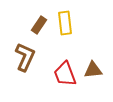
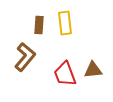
brown rectangle: rotated 30 degrees counterclockwise
brown L-shape: rotated 16 degrees clockwise
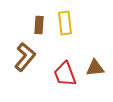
brown triangle: moved 2 px right, 2 px up
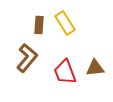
yellow rectangle: rotated 25 degrees counterclockwise
brown L-shape: moved 2 px right, 1 px down
red trapezoid: moved 2 px up
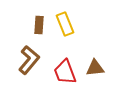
yellow rectangle: moved 1 px down; rotated 10 degrees clockwise
brown L-shape: moved 2 px right, 2 px down
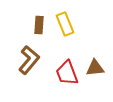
red trapezoid: moved 2 px right, 1 px down
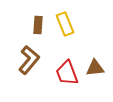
brown rectangle: moved 1 px left
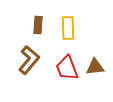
yellow rectangle: moved 3 px right, 4 px down; rotated 20 degrees clockwise
brown triangle: moved 1 px up
red trapezoid: moved 5 px up
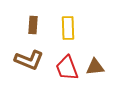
brown rectangle: moved 5 px left
brown L-shape: rotated 72 degrees clockwise
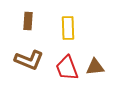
brown rectangle: moved 5 px left, 4 px up
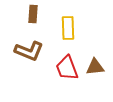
brown rectangle: moved 5 px right, 7 px up
brown L-shape: moved 9 px up
